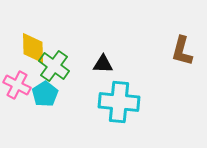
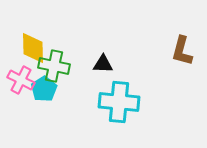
green cross: rotated 24 degrees counterclockwise
pink cross: moved 4 px right, 5 px up
cyan pentagon: moved 1 px left, 5 px up
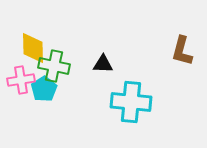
pink cross: rotated 36 degrees counterclockwise
cyan cross: moved 12 px right
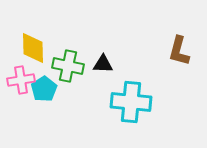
brown L-shape: moved 3 px left
green cross: moved 14 px right
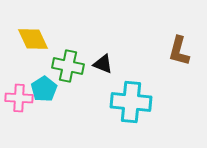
yellow diamond: moved 9 px up; rotated 24 degrees counterclockwise
black triangle: rotated 20 degrees clockwise
pink cross: moved 2 px left, 18 px down; rotated 12 degrees clockwise
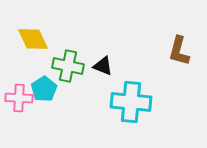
black triangle: moved 2 px down
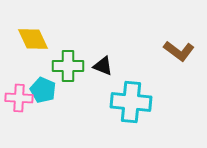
brown L-shape: rotated 68 degrees counterclockwise
green cross: rotated 12 degrees counterclockwise
cyan pentagon: moved 1 px left, 1 px down; rotated 15 degrees counterclockwise
